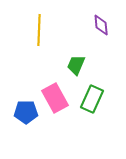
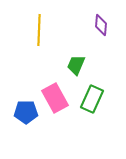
purple diamond: rotated 10 degrees clockwise
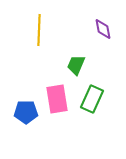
purple diamond: moved 2 px right, 4 px down; rotated 15 degrees counterclockwise
pink rectangle: moved 2 px right, 1 px down; rotated 20 degrees clockwise
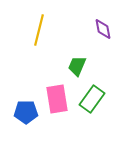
yellow line: rotated 12 degrees clockwise
green trapezoid: moved 1 px right, 1 px down
green rectangle: rotated 12 degrees clockwise
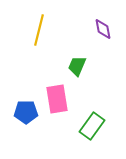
green rectangle: moved 27 px down
